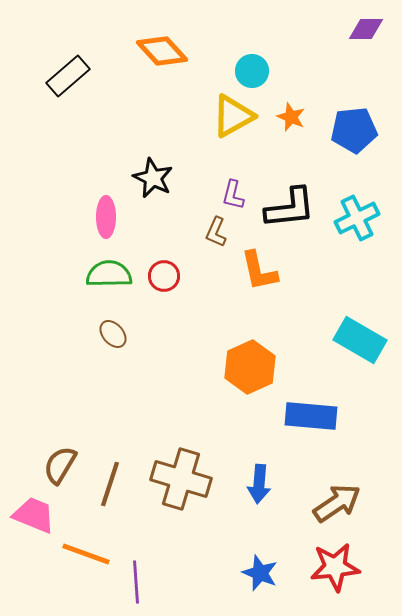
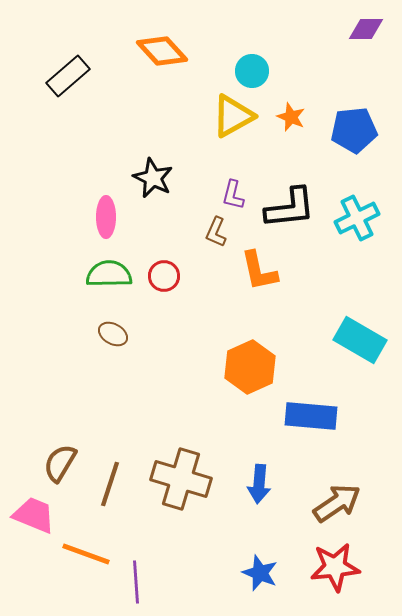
brown ellipse: rotated 20 degrees counterclockwise
brown semicircle: moved 2 px up
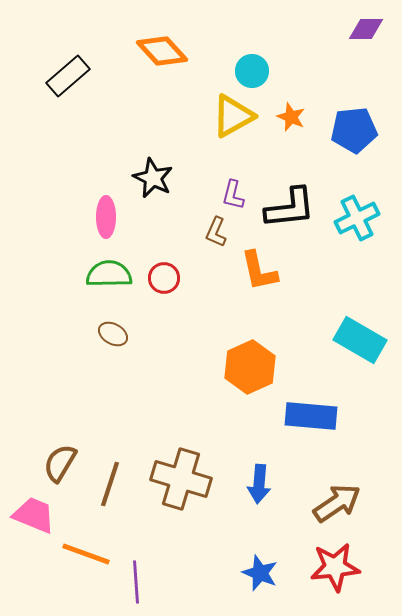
red circle: moved 2 px down
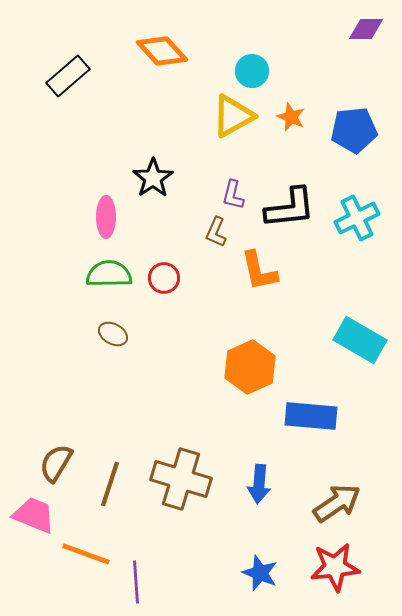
black star: rotated 12 degrees clockwise
brown semicircle: moved 4 px left
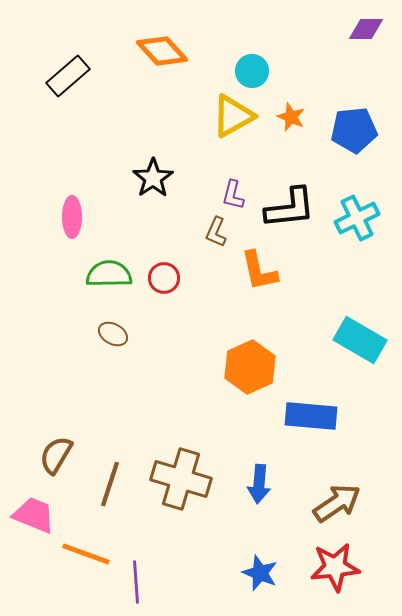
pink ellipse: moved 34 px left
brown semicircle: moved 8 px up
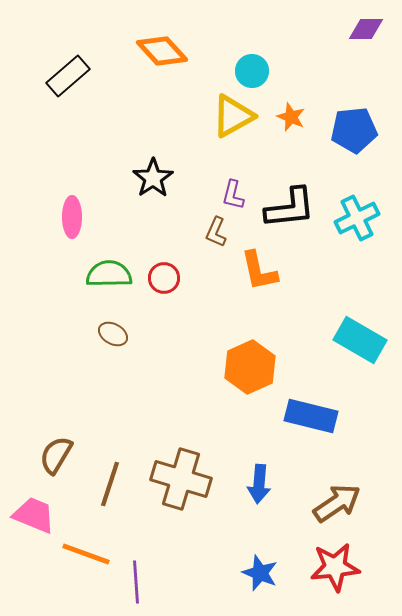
blue rectangle: rotated 9 degrees clockwise
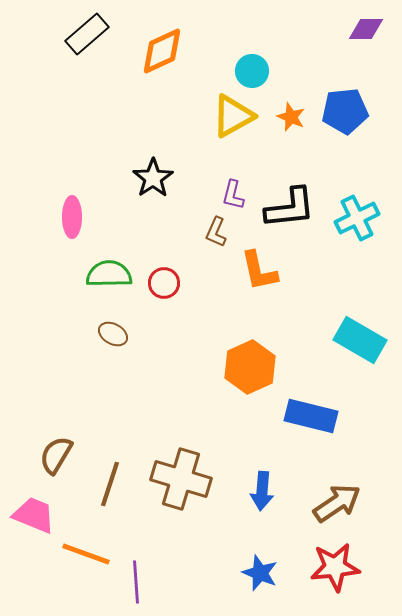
orange diamond: rotated 72 degrees counterclockwise
black rectangle: moved 19 px right, 42 px up
blue pentagon: moved 9 px left, 19 px up
red circle: moved 5 px down
blue arrow: moved 3 px right, 7 px down
